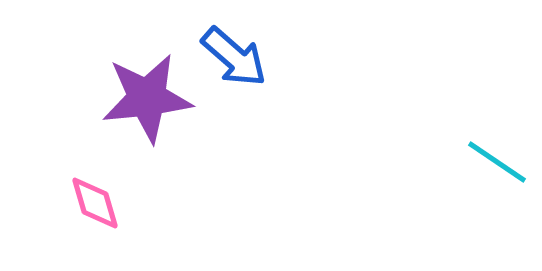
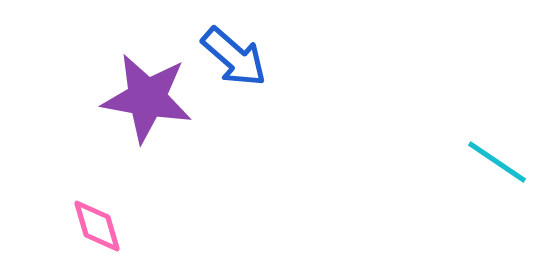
purple star: rotated 16 degrees clockwise
pink diamond: moved 2 px right, 23 px down
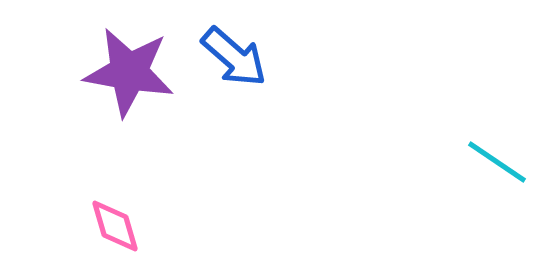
purple star: moved 18 px left, 26 px up
pink diamond: moved 18 px right
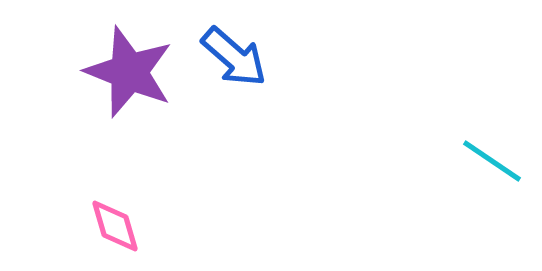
purple star: rotated 12 degrees clockwise
cyan line: moved 5 px left, 1 px up
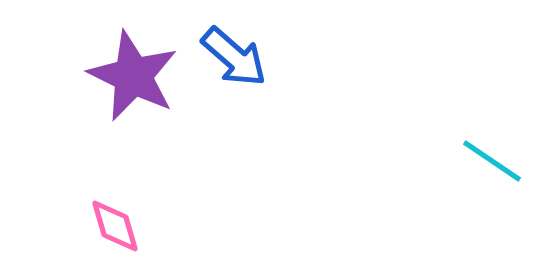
purple star: moved 4 px right, 4 px down; rotated 4 degrees clockwise
